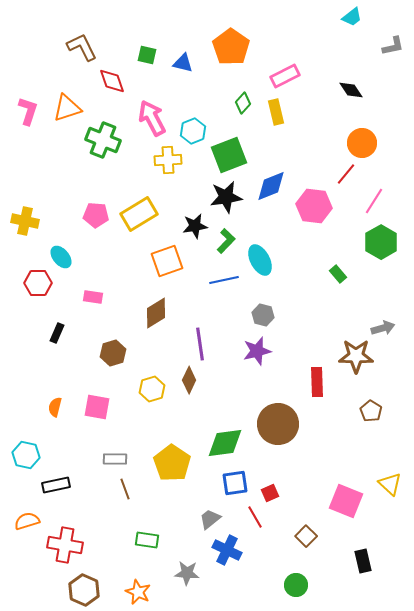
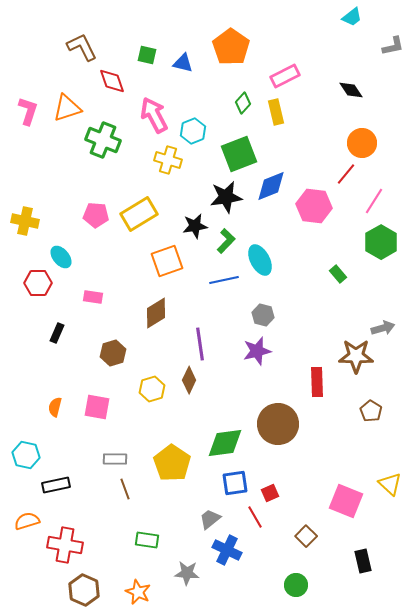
pink arrow at (152, 118): moved 2 px right, 3 px up
green square at (229, 155): moved 10 px right, 1 px up
yellow cross at (168, 160): rotated 20 degrees clockwise
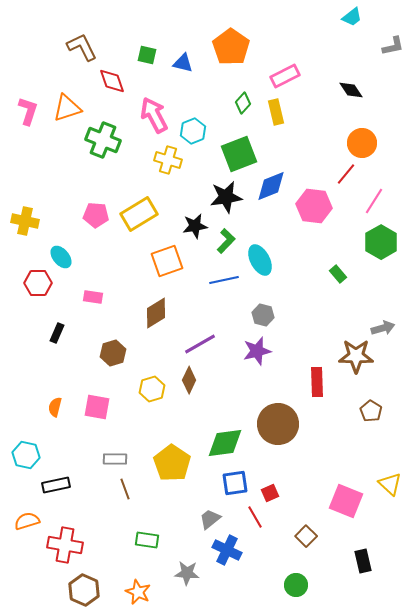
purple line at (200, 344): rotated 68 degrees clockwise
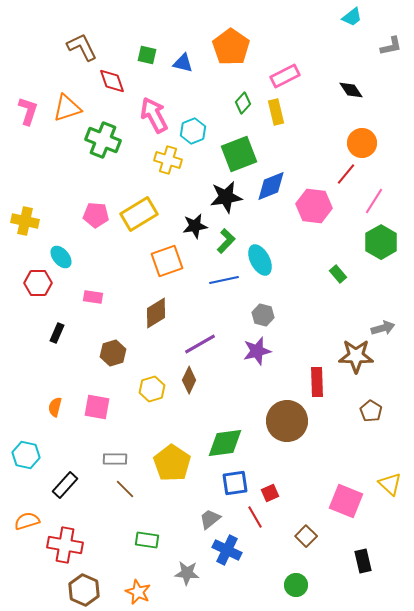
gray L-shape at (393, 46): moved 2 px left
brown circle at (278, 424): moved 9 px right, 3 px up
black rectangle at (56, 485): moved 9 px right; rotated 36 degrees counterclockwise
brown line at (125, 489): rotated 25 degrees counterclockwise
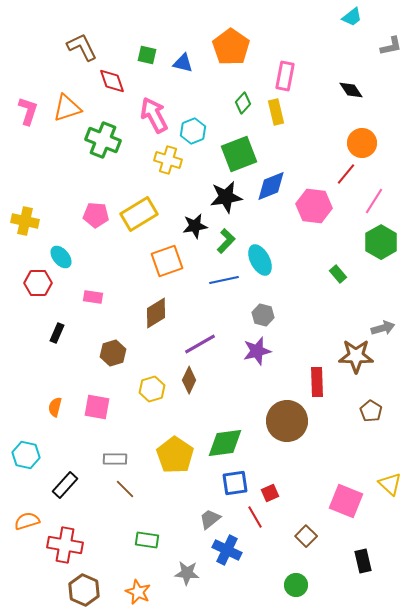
pink rectangle at (285, 76): rotated 52 degrees counterclockwise
yellow pentagon at (172, 463): moved 3 px right, 8 px up
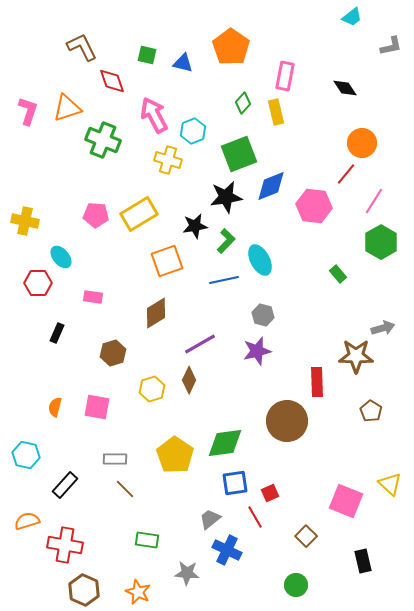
black diamond at (351, 90): moved 6 px left, 2 px up
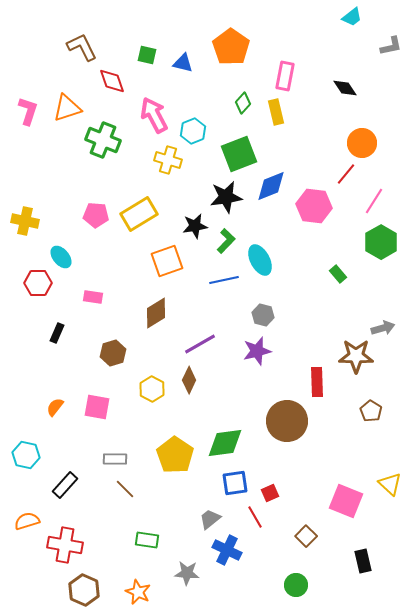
yellow hexagon at (152, 389): rotated 15 degrees counterclockwise
orange semicircle at (55, 407): rotated 24 degrees clockwise
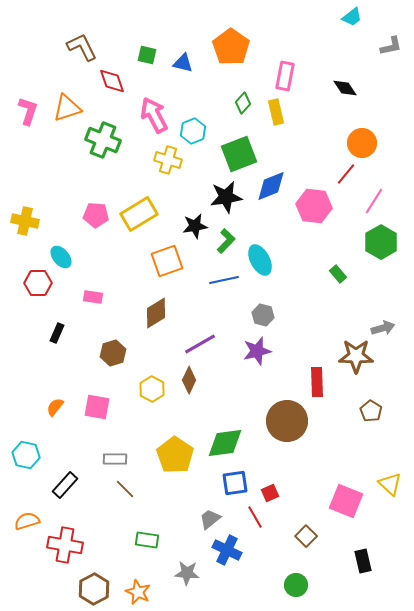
brown hexagon at (84, 590): moved 10 px right, 1 px up; rotated 8 degrees clockwise
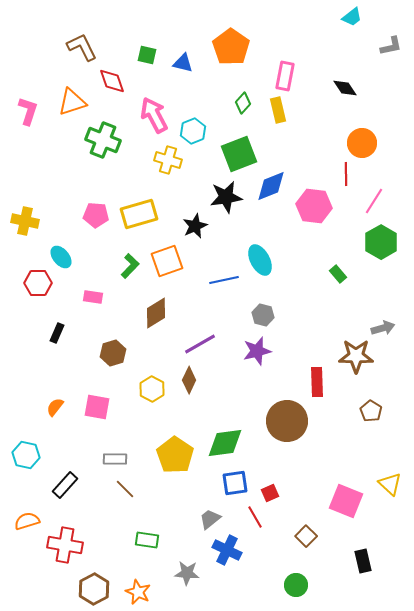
orange triangle at (67, 108): moved 5 px right, 6 px up
yellow rectangle at (276, 112): moved 2 px right, 2 px up
red line at (346, 174): rotated 40 degrees counterclockwise
yellow rectangle at (139, 214): rotated 15 degrees clockwise
black star at (195, 226): rotated 15 degrees counterclockwise
green L-shape at (226, 241): moved 96 px left, 25 px down
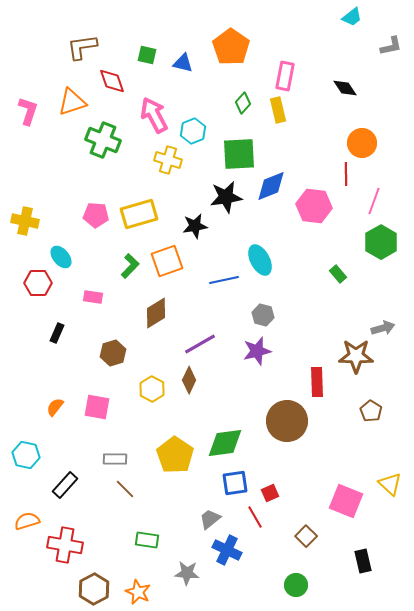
brown L-shape at (82, 47): rotated 72 degrees counterclockwise
green square at (239, 154): rotated 18 degrees clockwise
pink line at (374, 201): rotated 12 degrees counterclockwise
black star at (195, 226): rotated 15 degrees clockwise
